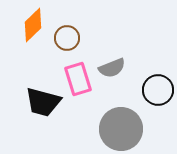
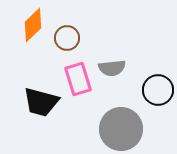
gray semicircle: rotated 16 degrees clockwise
black trapezoid: moved 2 px left
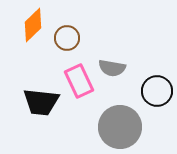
gray semicircle: rotated 16 degrees clockwise
pink rectangle: moved 1 px right, 2 px down; rotated 8 degrees counterclockwise
black circle: moved 1 px left, 1 px down
black trapezoid: rotated 9 degrees counterclockwise
gray circle: moved 1 px left, 2 px up
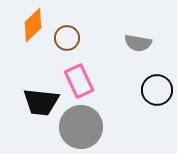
gray semicircle: moved 26 px right, 25 px up
black circle: moved 1 px up
gray circle: moved 39 px left
